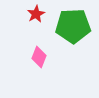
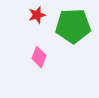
red star: moved 1 px right, 1 px down; rotated 12 degrees clockwise
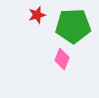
pink diamond: moved 23 px right, 2 px down
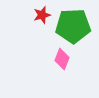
red star: moved 5 px right
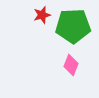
pink diamond: moved 9 px right, 6 px down
